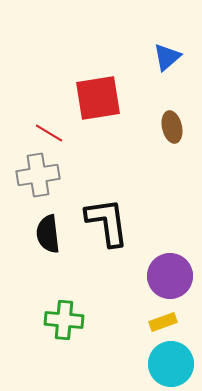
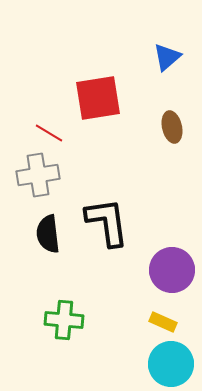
purple circle: moved 2 px right, 6 px up
yellow rectangle: rotated 44 degrees clockwise
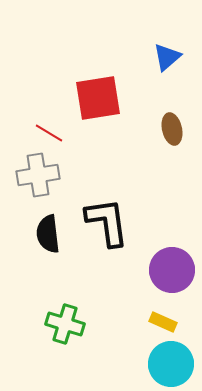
brown ellipse: moved 2 px down
green cross: moved 1 px right, 4 px down; rotated 12 degrees clockwise
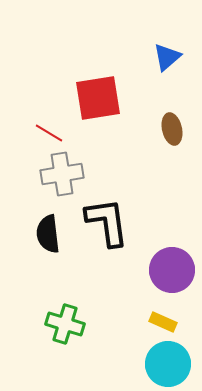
gray cross: moved 24 px right, 1 px up
cyan circle: moved 3 px left
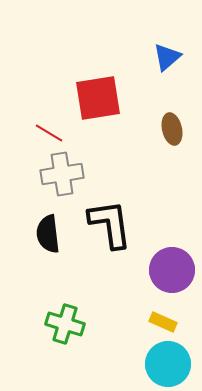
black L-shape: moved 3 px right, 2 px down
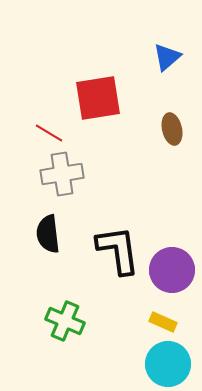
black L-shape: moved 8 px right, 26 px down
green cross: moved 3 px up; rotated 6 degrees clockwise
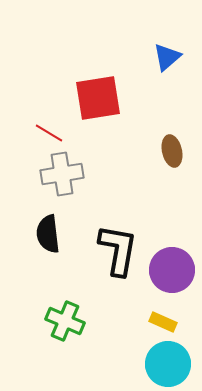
brown ellipse: moved 22 px down
black L-shape: rotated 18 degrees clockwise
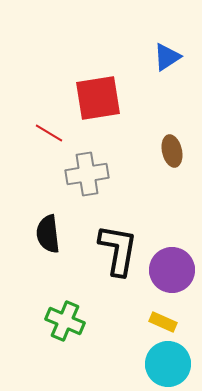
blue triangle: rotated 8 degrees clockwise
gray cross: moved 25 px right
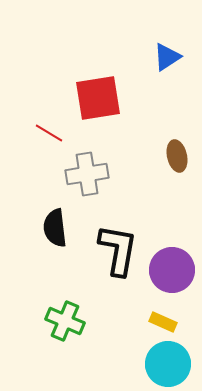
brown ellipse: moved 5 px right, 5 px down
black semicircle: moved 7 px right, 6 px up
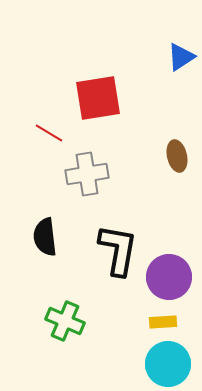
blue triangle: moved 14 px right
black semicircle: moved 10 px left, 9 px down
purple circle: moved 3 px left, 7 px down
yellow rectangle: rotated 28 degrees counterclockwise
